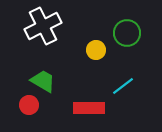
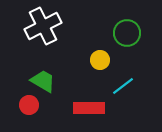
yellow circle: moved 4 px right, 10 px down
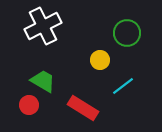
red rectangle: moved 6 px left; rotated 32 degrees clockwise
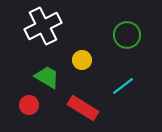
green circle: moved 2 px down
yellow circle: moved 18 px left
green trapezoid: moved 4 px right, 4 px up
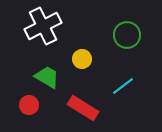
yellow circle: moved 1 px up
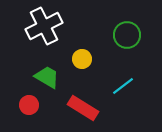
white cross: moved 1 px right
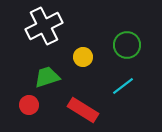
green circle: moved 10 px down
yellow circle: moved 1 px right, 2 px up
green trapezoid: rotated 48 degrees counterclockwise
red rectangle: moved 2 px down
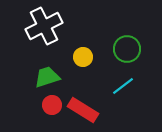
green circle: moved 4 px down
red circle: moved 23 px right
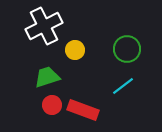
yellow circle: moved 8 px left, 7 px up
red rectangle: rotated 12 degrees counterclockwise
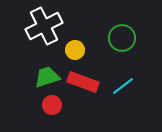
green circle: moved 5 px left, 11 px up
red rectangle: moved 28 px up
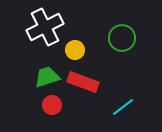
white cross: moved 1 px right, 1 px down
cyan line: moved 21 px down
